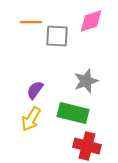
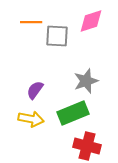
green rectangle: rotated 36 degrees counterclockwise
yellow arrow: rotated 110 degrees counterclockwise
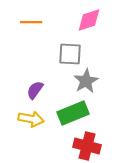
pink diamond: moved 2 px left, 1 px up
gray square: moved 13 px right, 18 px down
gray star: rotated 10 degrees counterclockwise
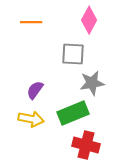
pink diamond: rotated 44 degrees counterclockwise
gray square: moved 3 px right
gray star: moved 6 px right, 2 px down; rotated 20 degrees clockwise
red cross: moved 1 px left, 1 px up
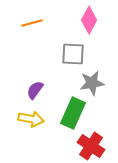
orange line: moved 1 px right, 1 px down; rotated 15 degrees counterclockwise
green rectangle: rotated 44 degrees counterclockwise
red cross: moved 5 px right, 1 px down; rotated 20 degrees clockwise
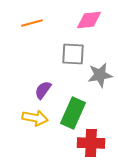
pink diamond: rotated 56 degrees clockwise
gray star: moved 8 px right, 8 px up
purple semicircle: moved 8 px right
yellow arrow: moved 4 px right, 1 px up
red cross: moved 3 px up; rotated 32 degrees counterclockwise
